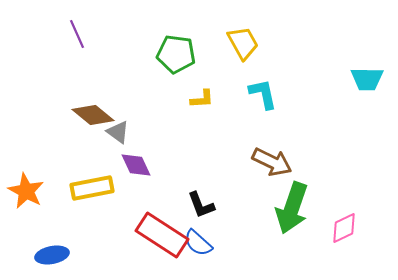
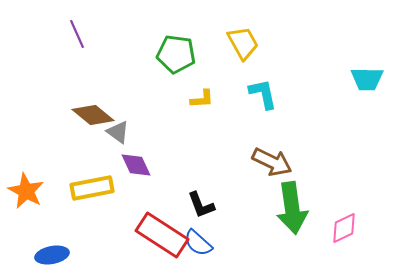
green arrow: rotated 27 degrees counterclockwise
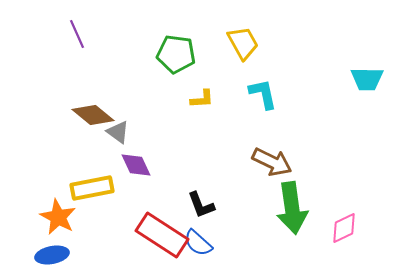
orange star: moved 32 px right, 26 px down
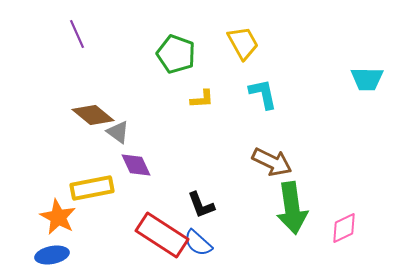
green pentagon: rotated 12 degrees clockwise
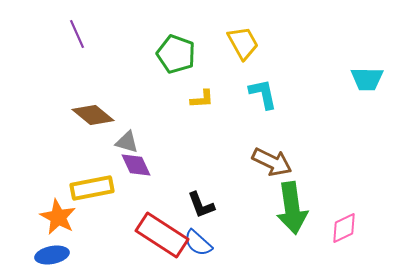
gray triangle: moved 9 px right, 10 px down; rotated 20 degrees counterclockwise
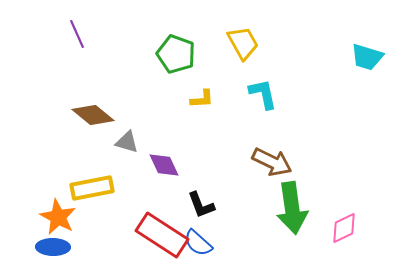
cyan trapezoid: moved 22 px up; rotated 16 degrees clockwise
purple diamond: moved 28 px right
blue ellipse: moved 1 px right, 8 px up; rotated 12 degrees clockwise
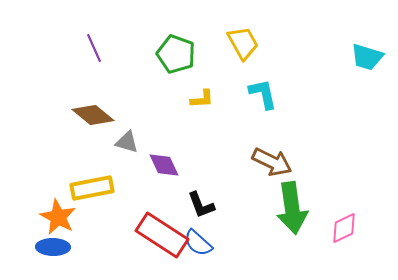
purple line: moved 17 px right, 14 px down
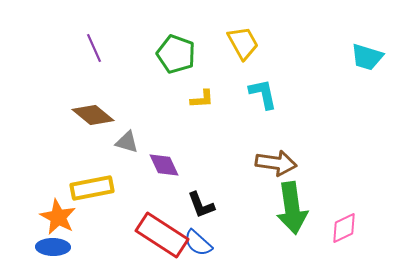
brown arrow: moved 4 px right, 1 px down; rotated 18 degrees counterclockwise
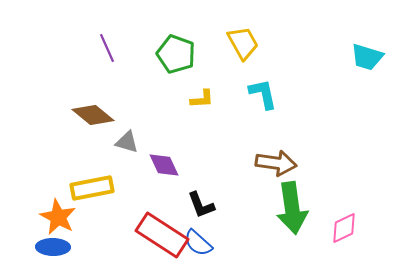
purple line: moved 13 px right
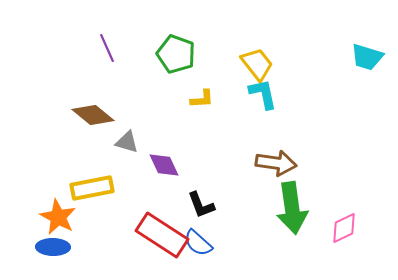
yellow trapezoid: moved 14 px right, 21 px down; rotated 9 degrees counterclockwise
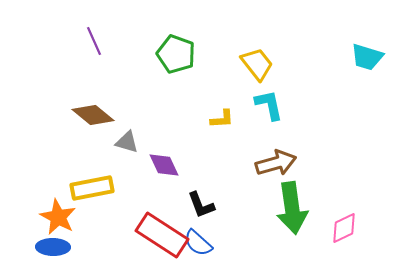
purple line: moved 13 px left, 7 px up
cyan L-shape: moved 6 px right, 11 px down
yellow L-shape: moved 20 px right, 20 px down
brown arrow: rotated 24 degrees counterclockwise
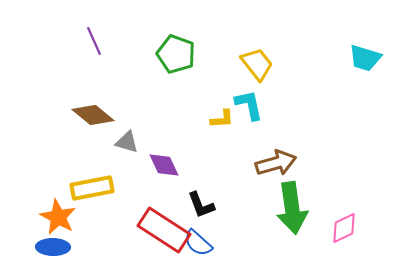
cyan trapezoid: moved 2 px left, 1 px down
cyan L-shape: moved 20 px left
red rectangle: moved 2 px right, 5 px up
